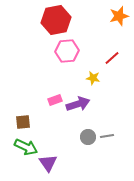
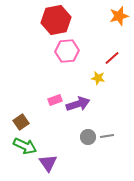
yellow star: moved 5 px right
brown square: moved 2 px left; rotated 28 degrees counterclockwise
green arrow: moved 1 px left, 1 px up
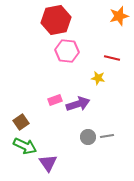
pink hexagon: rotated 10 degrees clockwise
red line: rotated 56 degrees clockwise
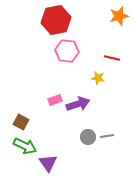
brown square: rotated 28 degrees counterclockwise
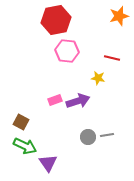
purple arrow: moved 3 px up
gray line: moved 1 px up
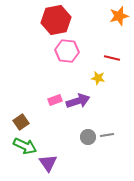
brown square: rotated 28 degrees clockwise
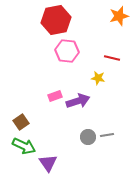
pink rectangle: moved 4 px up
green arrow: moved 1 px left
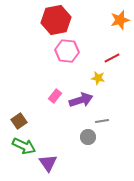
orange star: moved 1 px right, 4 px down
red line: rotated 42 degrees counterclockwise
pink rectangle: rotated 32 degrees counterclockwise
purple arrow: moved 3 px right, 1 px up
brown square: moved 2 px left, 1 px up
gray line: moved 5 px left, 14 px up
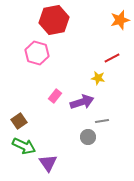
red hexagon: moved 2 px left
pink hexagon: moved 30 px left, 2 px down; rotated 10 degrees clockwise
purple arrow: moved 1 px right, 2 px down
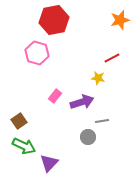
purple triangle: moved 1 px right; rotated 18 degrees clockwise
